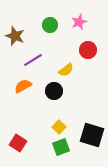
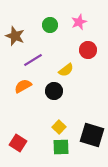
green square: rotated 18 degrees clockwise
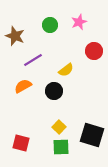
red circle: moved 6 px right, 1 px down
red square: moved 3 px right; rotated 18 degrees counterclockwise
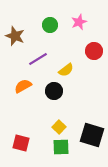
purple line: moved 5 px right, 1 px up
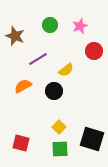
pink star: moved 1 px right, 4 px down
black square: moved 4 px down
green square: moved 1 px left, 2 px down
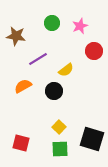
green circle: moved 2 px right, 2 px up
brown star: moved 1 px right; rotated 12 degrees counterclockwise
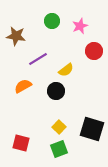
green circle: moved 2 px up
black circle: moved 2 px right
black square: moved 10 px up
green square: moved 1 px left; rotated 18 degrees counterclockwise
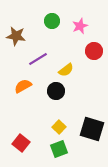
red square: rotated 24 degrees clockwise
